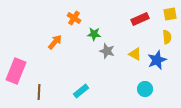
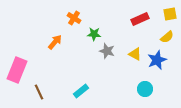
yellow semicircle: rotated 56 degrees clockwise
pink rectangle: moved 1 px right, 1 px up
brown line: rotated 28 degrees counterclockwise
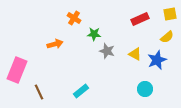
orange arrow: moved 2 px down; rotated 35 degrees clockwise
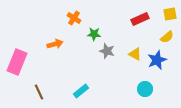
pink rectangle: moved 8 px up
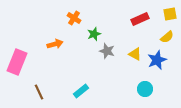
green star: rotated 24 degrees counterclockwise
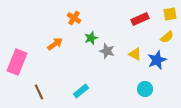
green star: moved 3 px left, 4 px down
orange arrow: rotated 21 degrees counterclockwise
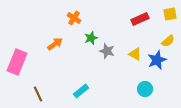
yellow semicircle: moved 1 px right, 4 px down
brown line: moved 1 px left, 2 px down
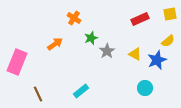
gray star: rotated 21 degrees clockwise
cyan circle: moved 1 px up
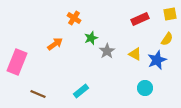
yellow semicircle: moved 1 px left, 2 px up; rotated 16 degrees counterclockwise
brown line: rotated 42 degrees counterclockwise
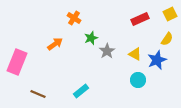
yellow square: rotated 16 degrees counterclockwise
cyan circle: moved 7 px left, 8 px up
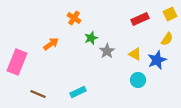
orange arrow: moved 4 px left
cyan rectangle: moved 3 px left, 1 px down; rotated 14 degrees clockwise
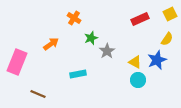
yellow triangle: moved 8 px down
cyan rectangle: moved 18 px up; rotated 14 degrees clockwise
